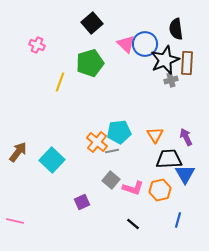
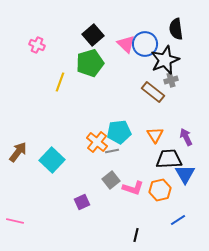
black square: moved 1 px right, 12 px down
brown rectangle: moved 34 px left, 29 px down; rotated 55 degrees counterclockwise
gray square: rotated 12 degrees clockwise
blue line: rotated 42 degrees clockwise
black line: moved 3 px right, 11 px down; rotated 64 degrees clockwise
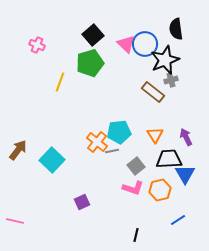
brown arrow: moved 2 px up
gray square: moved 25 px right, 14 px up
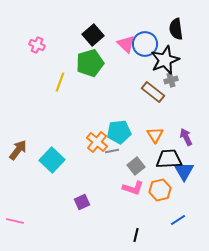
blue triangle: moved 1 px left, 3 px up
